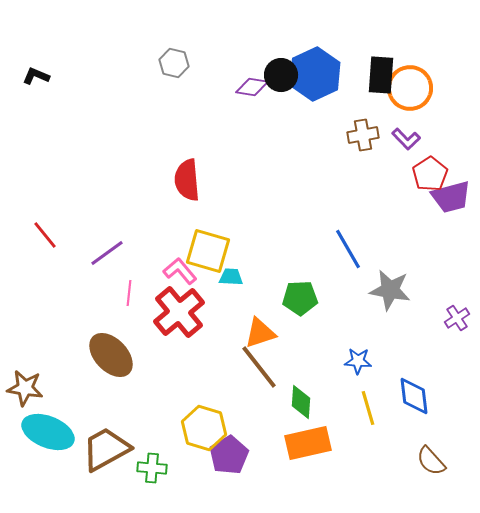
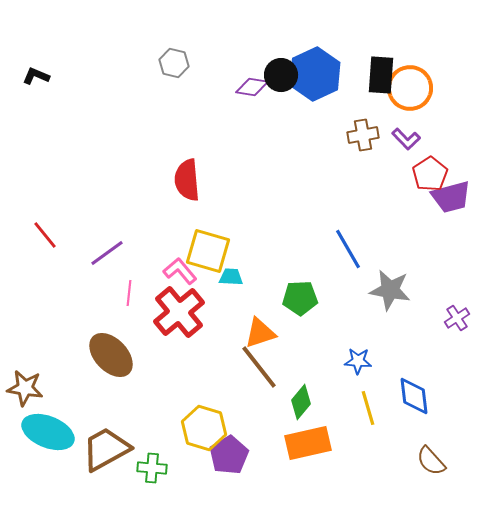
green diamond: rotated 36 degrees clockwise
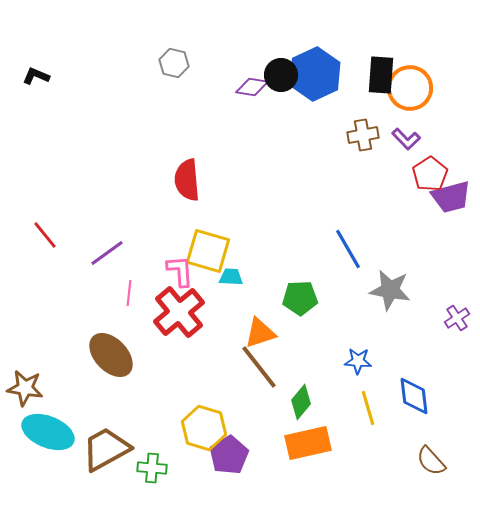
pink L-shape: rotated 36 degrees clockwise
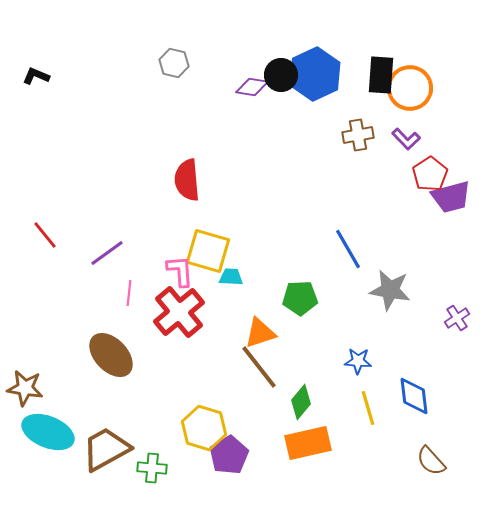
brown cross: moved 5 px left
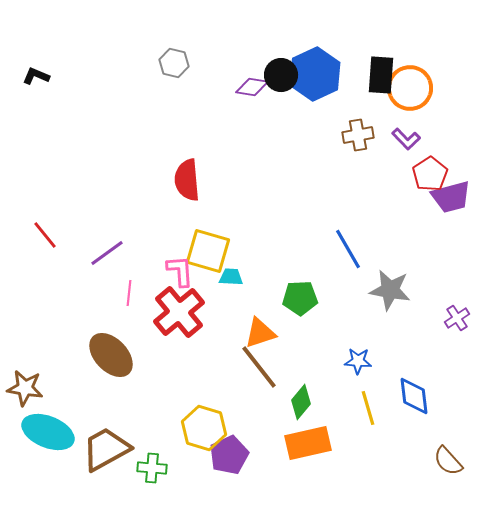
purple pentagon: rotated 6 degrees clockwise
brown semicircle: moved 17 px right
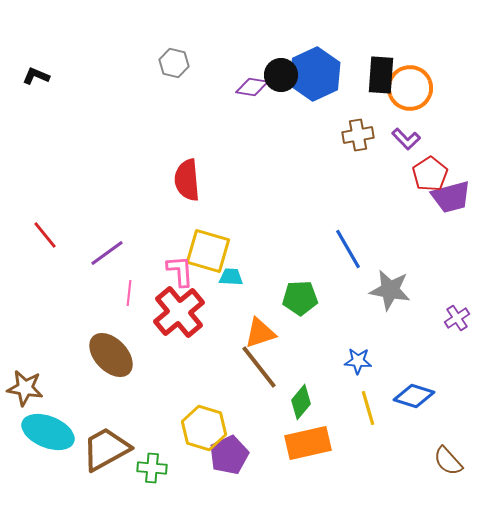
blue diamond: rotated 66 degrees counterclockwise
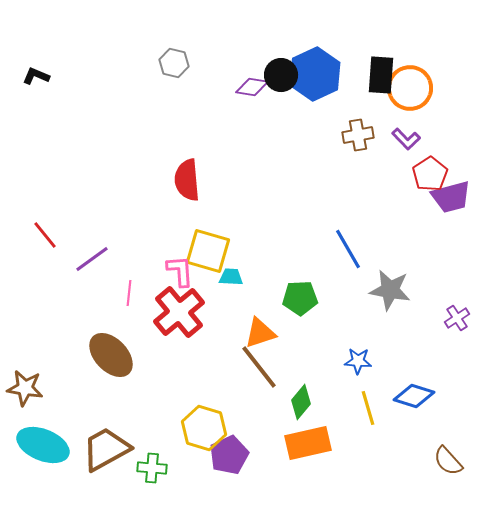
purple line: moved 15 px left, 6 px down
cyan ellipse: moved 5 px left, 13 px down
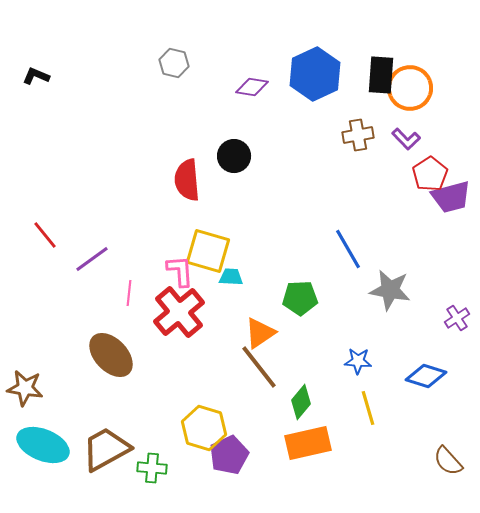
black circle: moved 47 px left, 81 px down
orange triangle: rotated 16 degrees counterclockwise
blue diamond: moved 12 px right, 20 px up
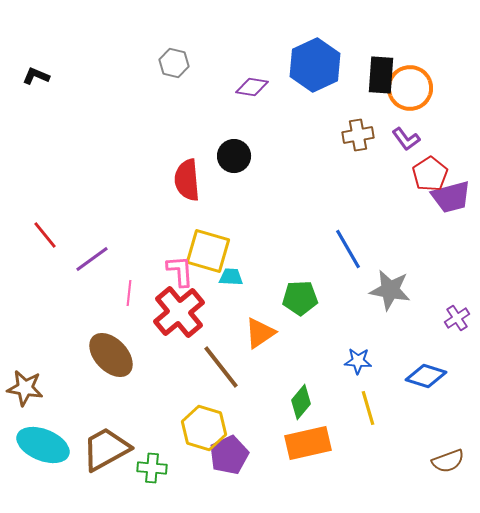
blue hexagon: moved 9 px up
purple L-shape: rotated 8 degrees clockwise
brown line: moved 38 px left
brown semicircle: rotated 68 degrees counterclockwise
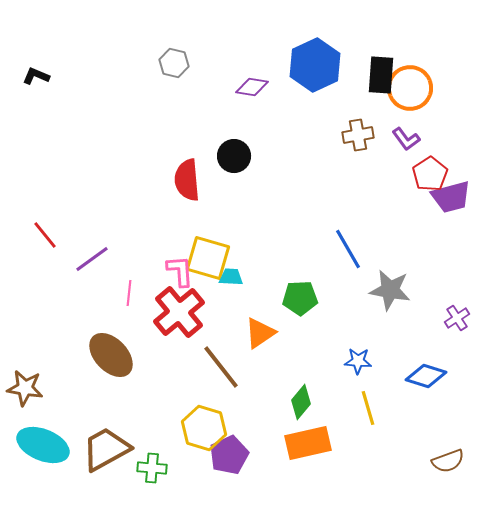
yellow square: moved 7 px down
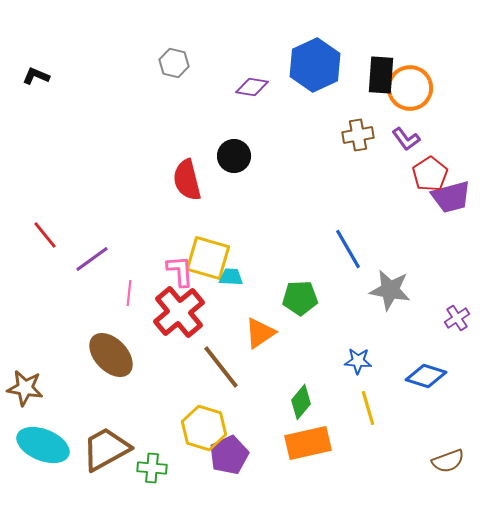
red semicircle: rotated 9 degrees counterclockwise
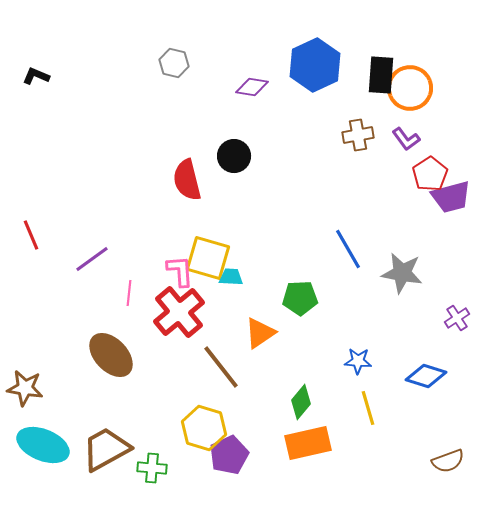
red line: moved 14 px left; rotated 16 degrees clockwise
gray star: moved 12 px right, 17 px up
